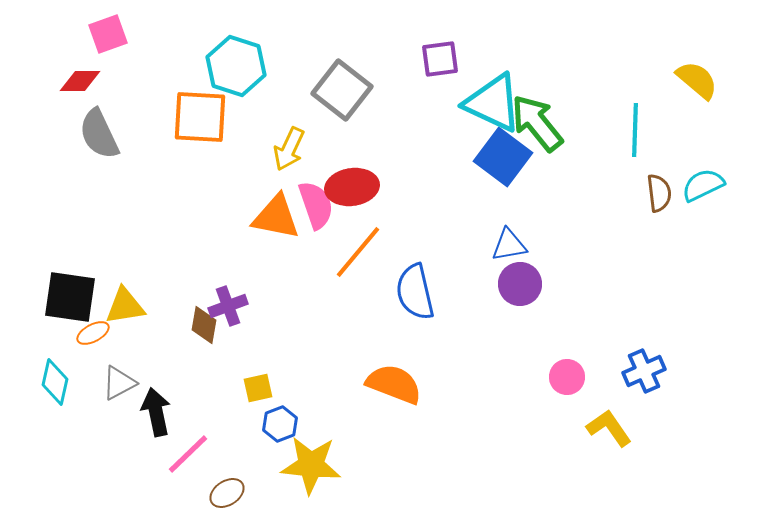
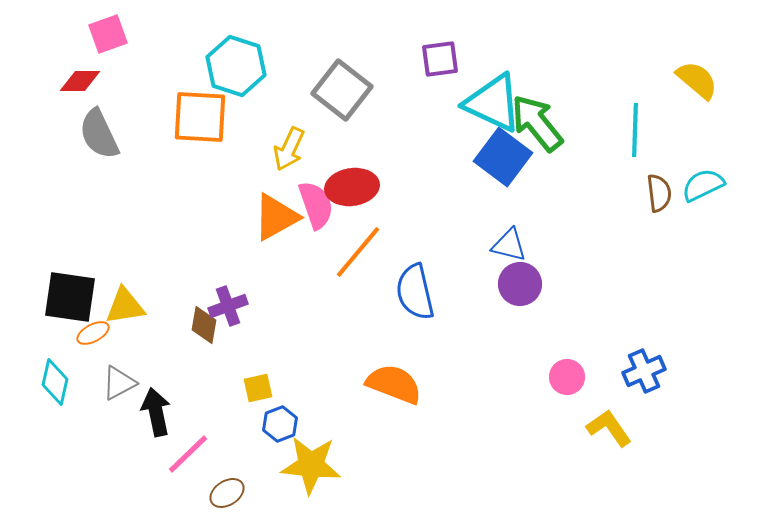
orange triangle: rotated 40 degrees counterclockwise
blue triangle: rotated 24 degrees clockwise
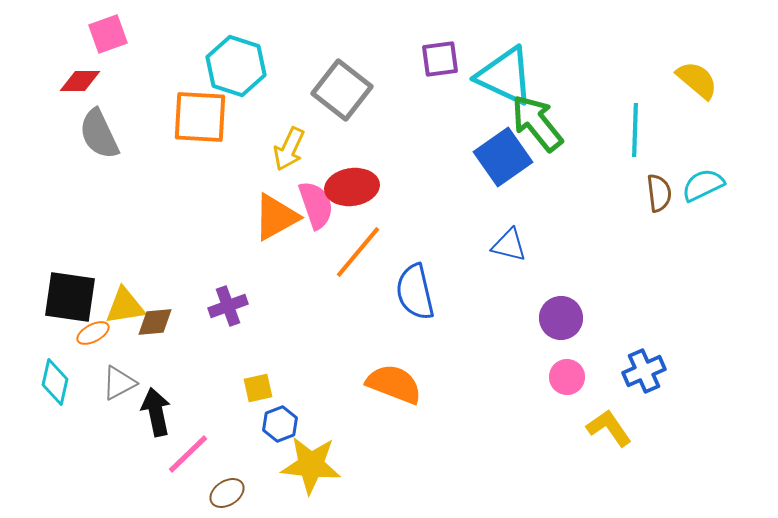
cyan triangle: moved 12 px right, 27 px up
blue square: rotated 18 degrees clockwise
purple circle: moved 41 px right, 34 px down
brown diamond: moved 49 px left, 3 px up; rotated 75 degrees clockwise
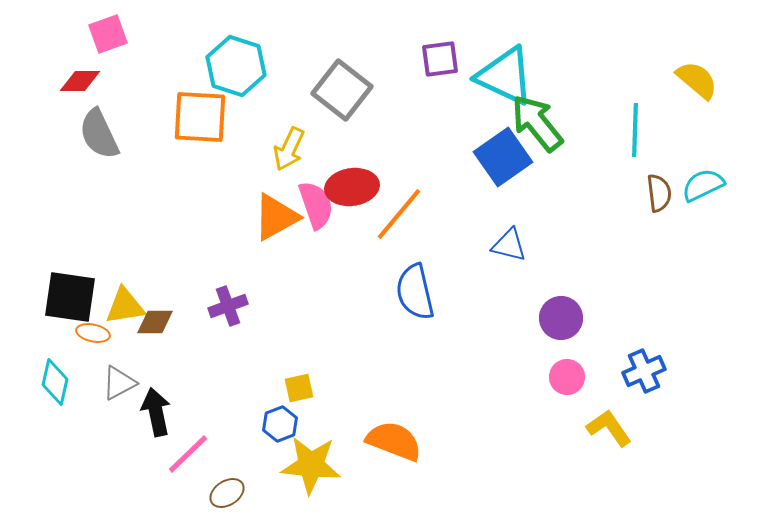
orange line: moved 41 px right, 38 px up
brown diamond: rotated 6 degrees clockwise
orange ellipse: rotated 40 degrees clockwise
orange semicircle: moved 57 px down
yellow square: moved 41 px right
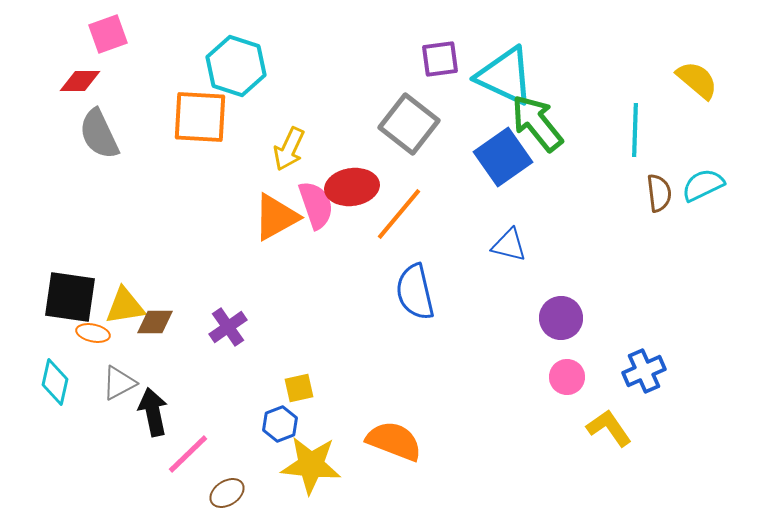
gray square: moved 67 px right, 34 px down
purple cross: moved 21 px down; rotated 15 degrees counterclockwise
black arrow: moved 3 px left
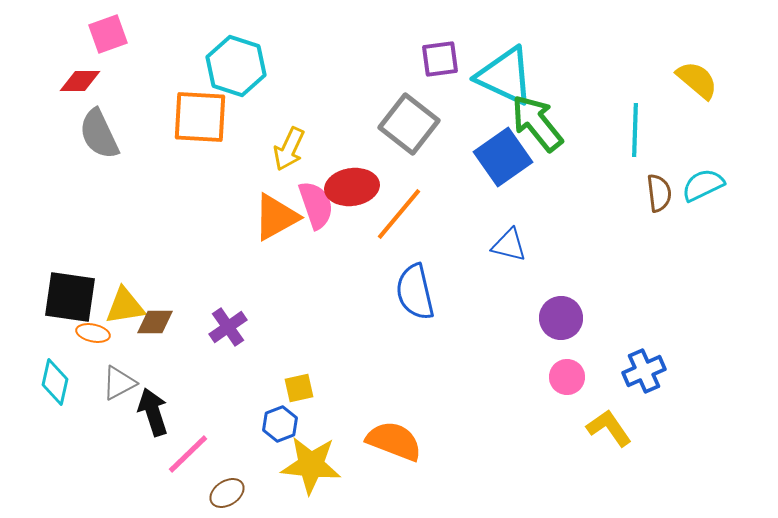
black arrow: rotated 6 degrees counterclockwise
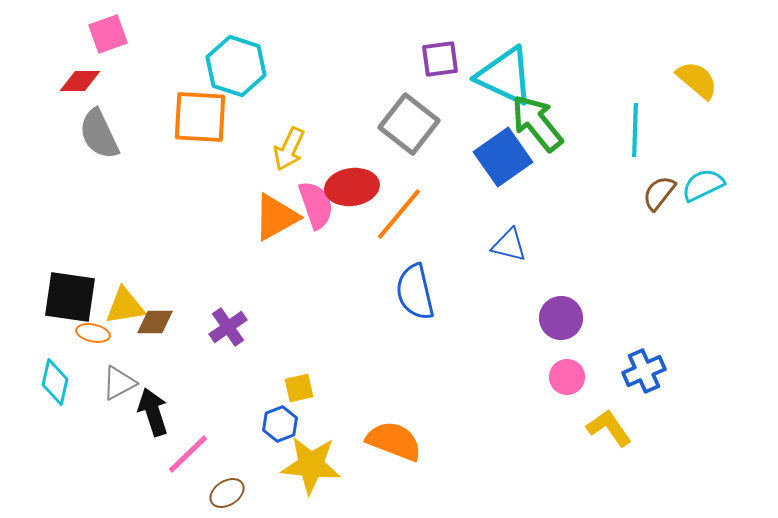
brown semicircle: rotated 135 degrees counterclockwise
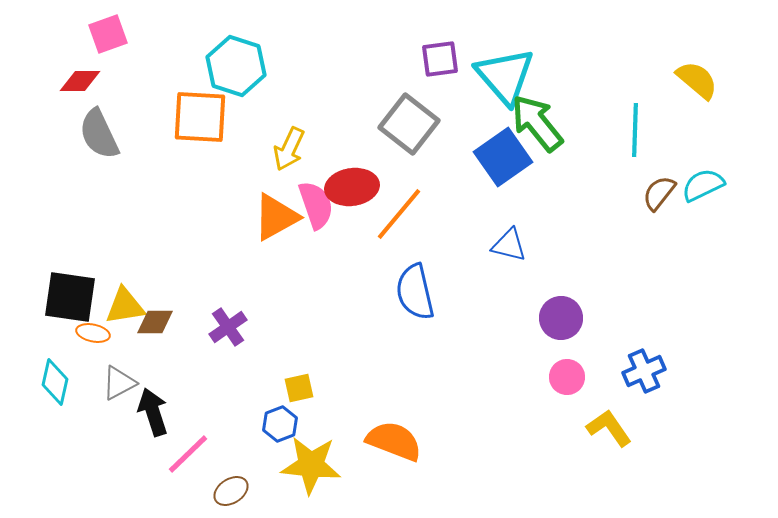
cyan triangle: rotated 24 degrees clockwise
brown ellipse: moved 4 px right, 2 px up
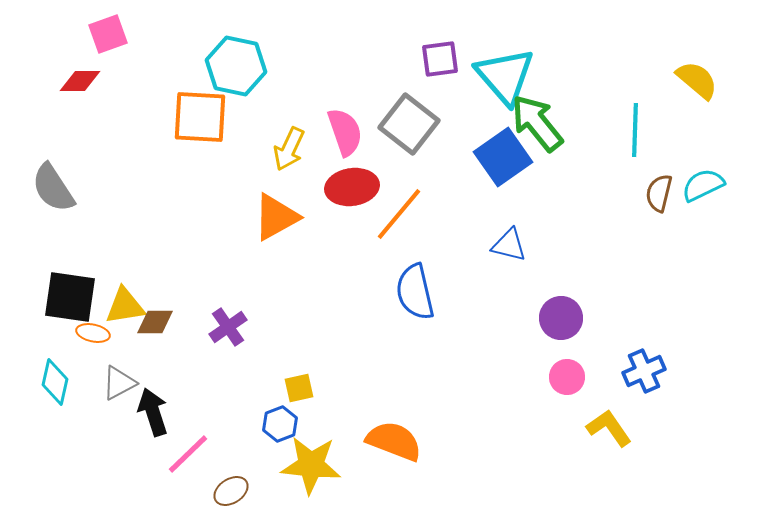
cyan hexagon: rotated 6 degrees counterclockwise
gray semicircle: moved 46 px left, 54 px down; rotated 8 degrees counterclockwise
brown semicircle: rotated 24 degrees counterclockwise
pink semicircle: moved 29 px right, 73 px up
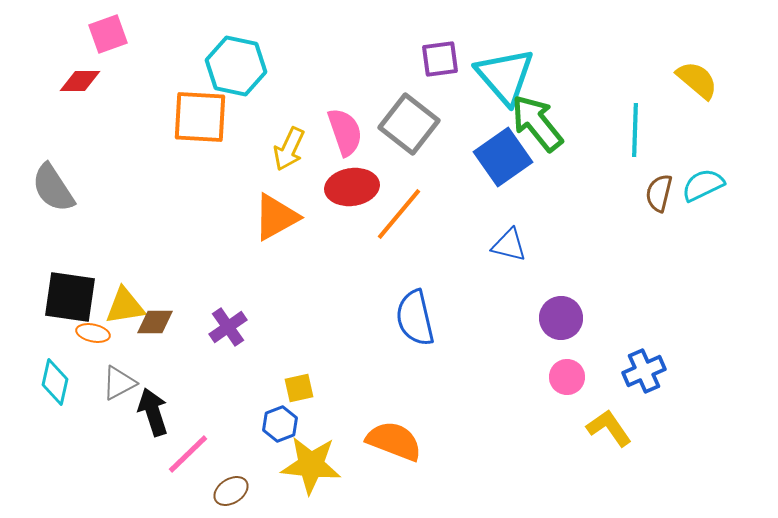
blue semicircle: moved 26 px down
